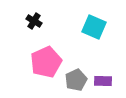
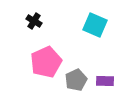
cyan square: moved 1 px right, 2 px up
purple rectangle: moved 2 px right
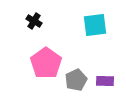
cyan square: rotated 30 degrees counterclockwise
pink pentagon: moved 1 px down; rotated 12 degrees counterclockwise
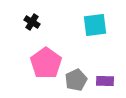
black cross: moved 2 px left, 1 px down
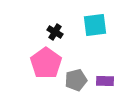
black cross: moved 23 px right, 10 px down
gray pentagon: rotated 10 degrees clockwise
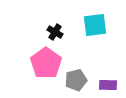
purple rectangle: moved 3 px right, 4 px down
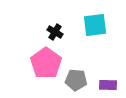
gray pentagon: rotated 20 degrees clockwise
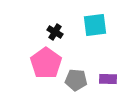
purple rectangle: moved 6 px up
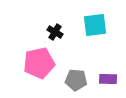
pink pentagon: moved 7 px left; rotated 24 degrees clockwise
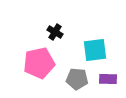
cyan square: moved 25 px down
gray pentagon: moved 1 px right, 1 px up
